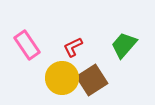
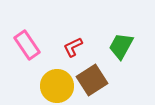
green trapezoid: moved 3 px left, 1 px down; rotated 12 degrees counterclockwise
yellow circle: moved 5 px left, 8 px down
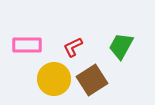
pink rectangle: rotated 56 degrees counterclockwise
yellow circle: moved 3 px left, 7 px up
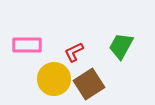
red L-shape: moved 1 px right, 5 px down
brown square: moved 3 px left, 4 px down
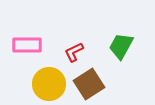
yellow circle: moved 5 px left, 5 px down
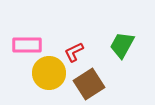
green trapezoid: moved 1 px right, 1 px up
yellow circle: moved 11 px up
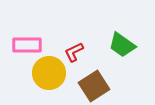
green trapezoid: rotated 84 degrees counterclockwise
brown square: moved 5 px right, 2 px down
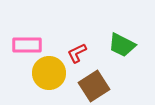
green trapezoid: rotated 8 degrees counterclockwise
red L-shape: moved 3 px right, 1 px down
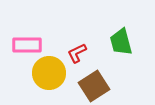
green trapezoid: moved 1 px left, 3 px up; rotated 48 degrees clockwise
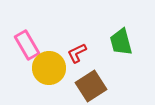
pink rectangle: rotated 60 degrees clockwise
yellow circle: moved 5 px up
brown square: moved 3 px left
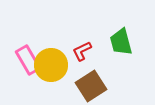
pink rectangle: moved 1 px right, 15 px down
red L-shape: moved 5 px right, 2 px up
yellow circle: moved 2 px right, 3 px up
